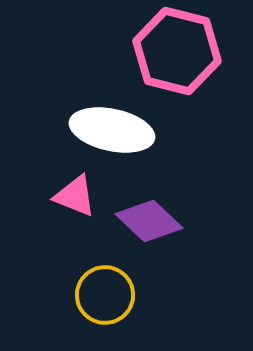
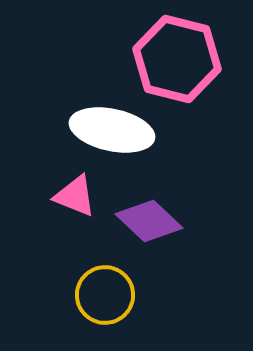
pink hexagon: moved 8 px down
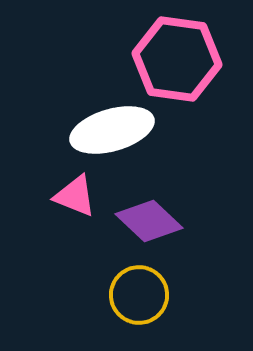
pink hexagon: rotated 6 degrees counterclockwise
white ellipse: rotated 28 degrees counterclockwise
yellow circle: moved 34 px right
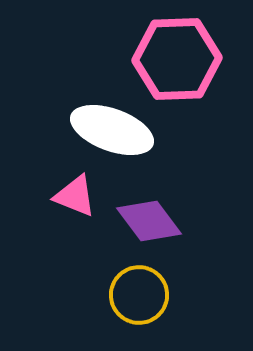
pink hexagon: rotated 10 degrees counterclockwise
white ellipse: rotated 36 degrees clockwise
purple diamond: rotated 10 degrees clockwise
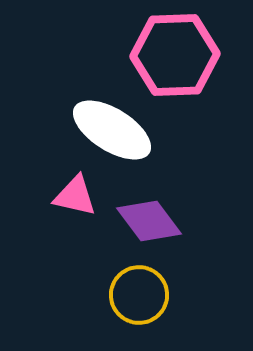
pink hexagon: moved 2 px left, 4 px up
white ellipse: rotated 12 degrees clockwise
pink triangle: rotated 9 degrees counterclockwise
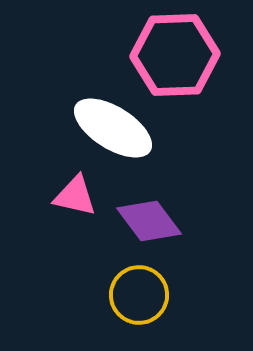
white ellipse: moved 1 px right, 2 px up
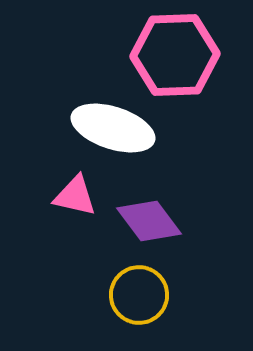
white ellipse: rotated 14 degrees counterclockwise
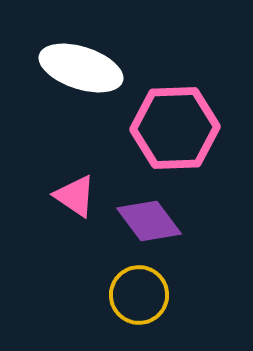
pink hexagon: moved 73 px down
white ellipse: moved 32 px left, 60 px up
pink triangle: rotated 21 degrees clockwise
